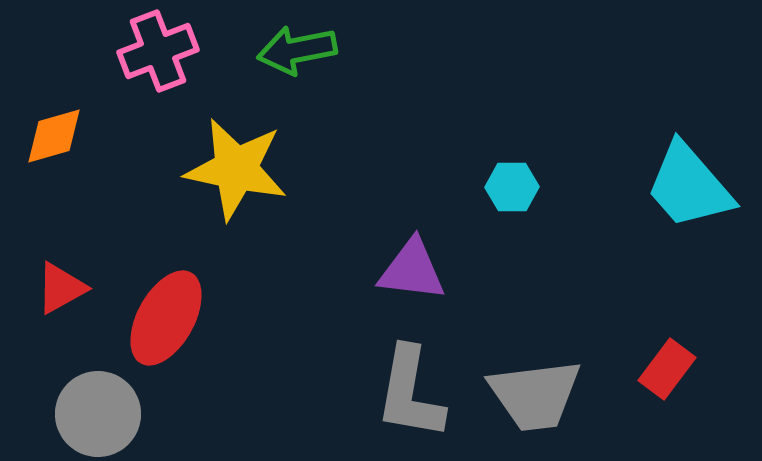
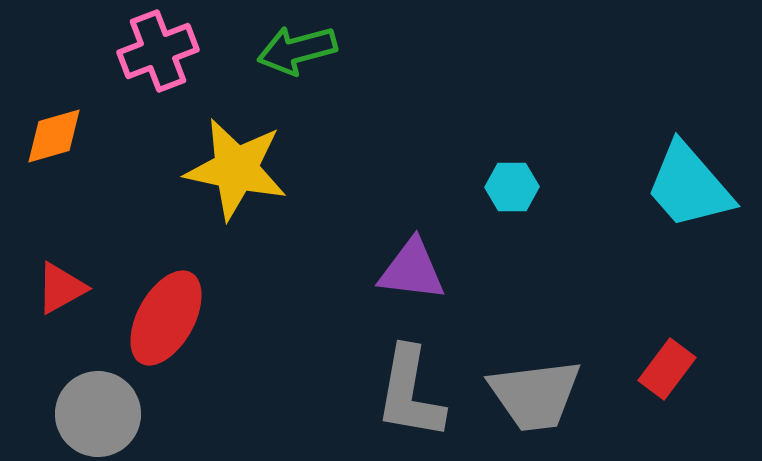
green arrow: rotated 4 degrees counterclockwise
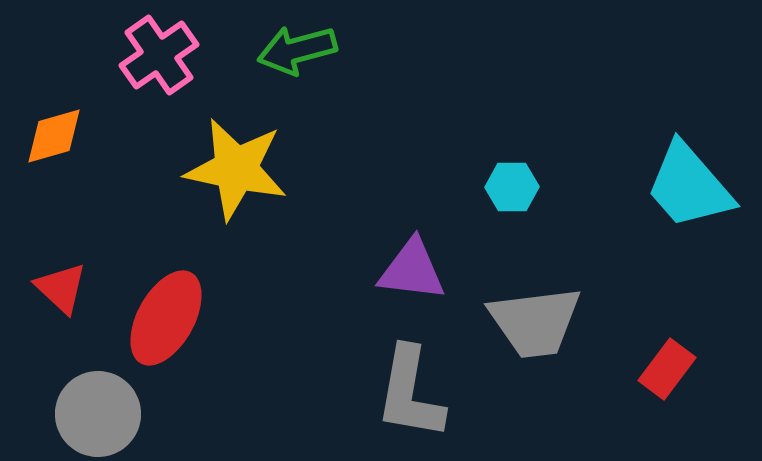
pink cross: moved 1 px right, 4 px down; rotated 14 degrees counterclockwise
red triangle: rotated 48 degrees counterclockwise
gray trapezoid: moved 73 px up
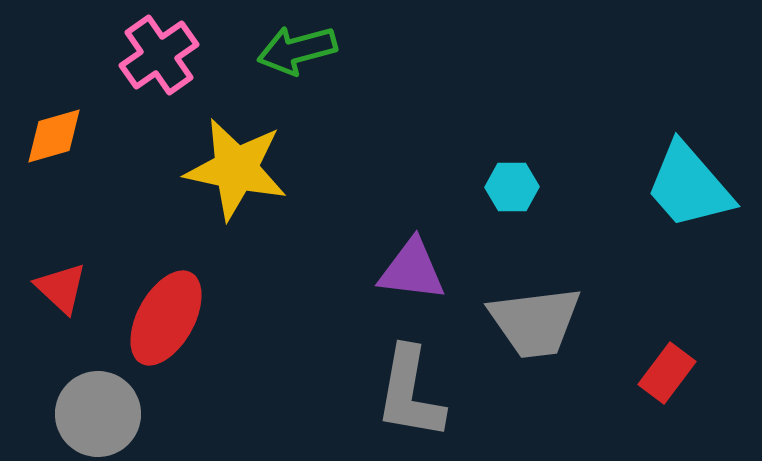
red rectangle: moved 4 px down
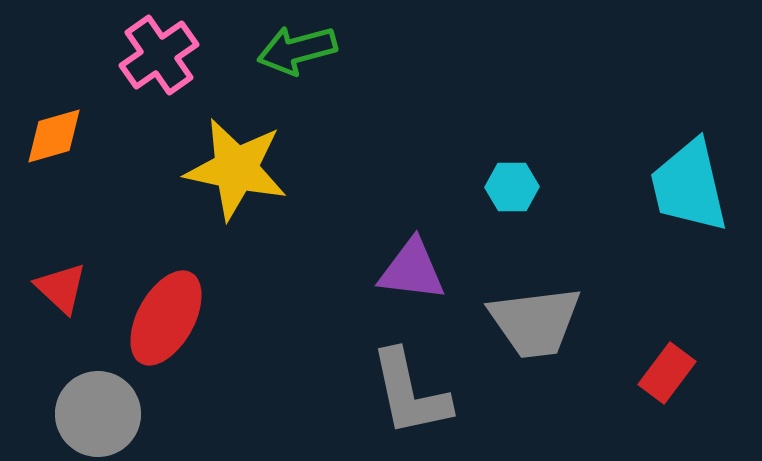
cyan trapezoid: rotated 28 degrees clockwise
gray L-shape: rotated 22 degrees counterclockwise
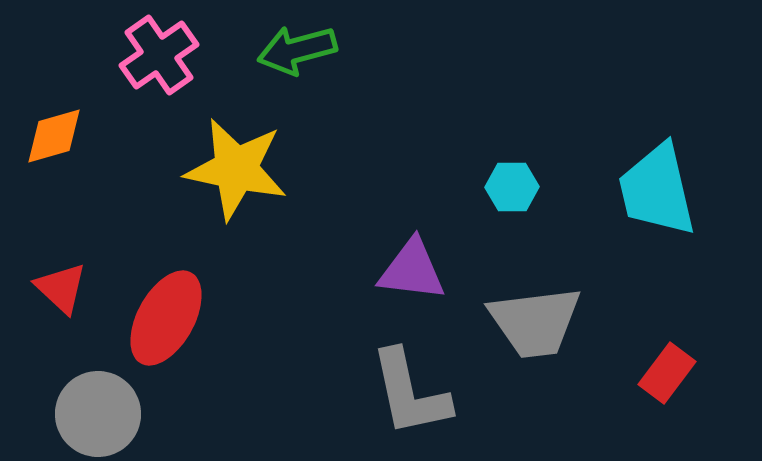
cyan trapezoid: moved 32 px left, 4 px down
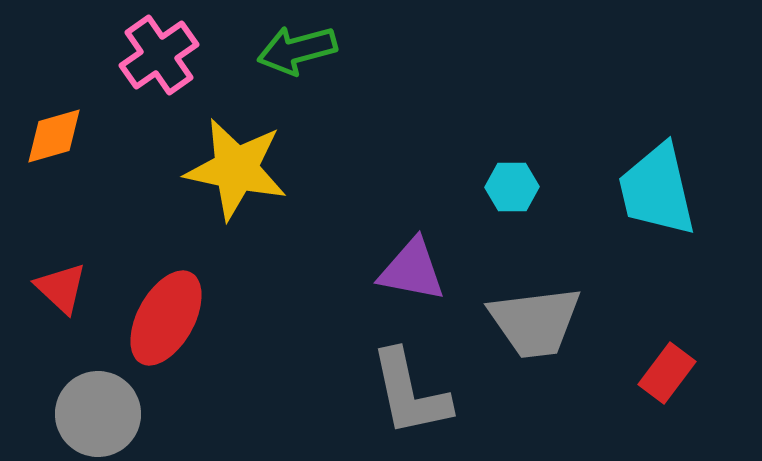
purple triangle: rotated 4 degrees clockwise
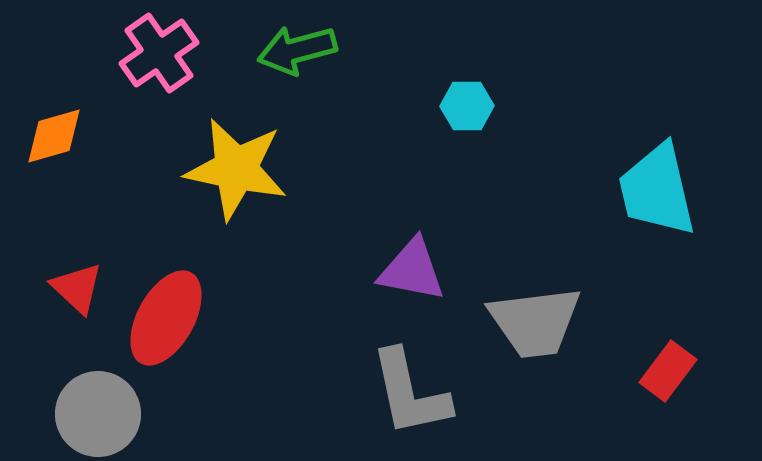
pink cross: moved 2 px up
cyan hexagon: moved 45 px left, 81 px up
red triangle: moved 16 px right
red rectangle: moved 1 px right, 2 px up
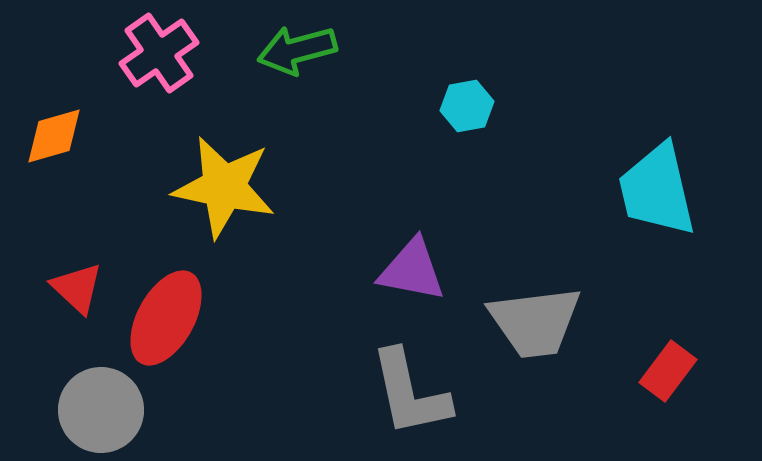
cyan hexagon: rotated 9 degrees counterclockwise
yellow star: moved 12 px left, 18 px down
gray circle: moved 3 px right, 4 px up
